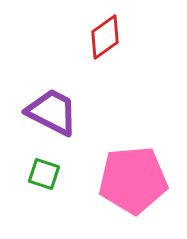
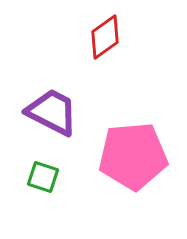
green square: moved 1 px left, 3 px down
pink pentagon: moved 24 px up
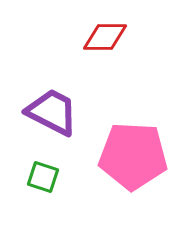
red diamond: rotated 36 degrees clockwise
pink pentagon: rotated 8 degrees clockwise
